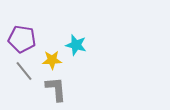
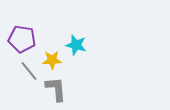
gray line: moved 5 px right
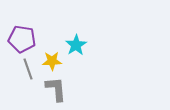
cyan star: rotated 25 degrees clockwise
yellow star: moved 1 px down
gray line: moved 1 px left, 2 px up; rotated 20 degrees clockwise
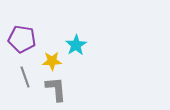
gray line: moved 3 px left, 8 px down
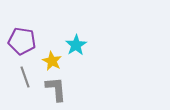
purple pentagon: moved 2 px down
yellow star: rotated 30 degrees clockwise
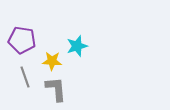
purple pentagon: moved 1 px up
cyan star: moved 1 px right, 1 px down; rotated 15 degrees clockwise
yellow star: rotated 24 degrees counterclockwise
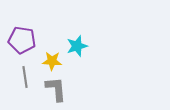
gray line: rotated 10 degrees clockwise
